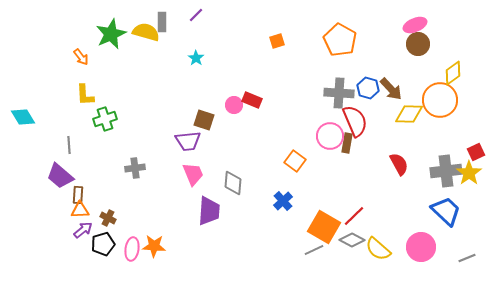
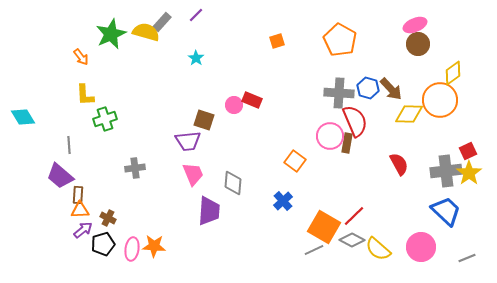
gray rectangle at (162, 22): rotated 42 degrees clockwise
red square at (476, 152): moved 8 px left, 1 px up
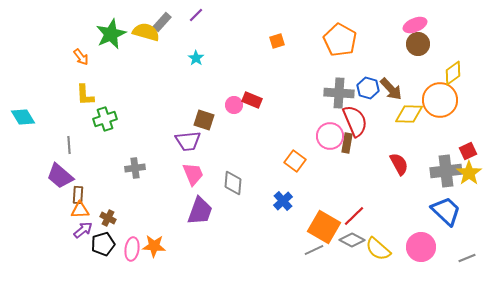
purple trapezoid at (209, 211): moved 9 px left; rotated 16 degrees clockwise
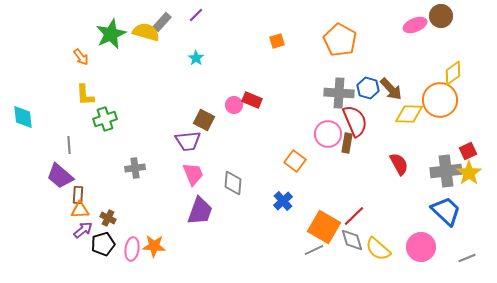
brown circle at (418, 44): moved 23 px right, 28 px up
cyan diamond at (23, 117): rotated 25 degrees clockwise
brown square at (204, 120): rotated 10 degrees clockwise
pink circle at (330, 136): moved 2 px left, 2 px up
gray diamond at (352, 240): rotated 45 degrees clockwise
